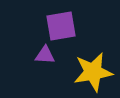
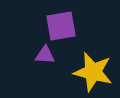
yellow star: rotated 24 degrees clockwise
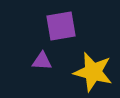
purple triangle: moved 3 px left, 6 px down
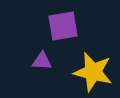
purple square: moved 2 px right
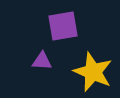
yellow star: rotated 9 degrees clockwise
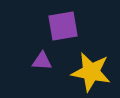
yellow star: moved 2 px left; rotated 12 degrees counterclockwise
